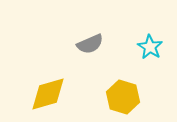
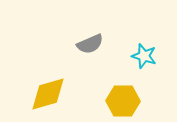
cyan star: moved 6 px left, 9 px down; rotated 15 degrees counterclockwise
yellow hexagon: moved 4 px down; rotated 16 degrees counterclockwise
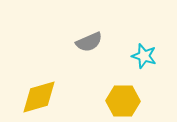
gray semicircle: moved 1 px left, 2 px up
yellow diamond: moved 9 px left, 3 px down
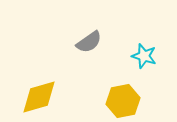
gray semicircle: rotated 12 degrees counterclockwise
yellow hexagon: rotated 12 degrees counterclockwise
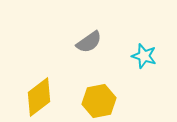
yellow diamond: rotated 21 degrees counterclockwise
yellow hexagon: moved 24 px left
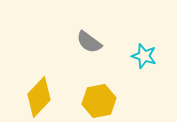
gray semicircle: rotated 72 degrees clockwise
yellow diamond: rotated 9 degrees counterclockwise
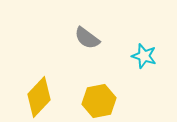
gray semicircle: moved 2 px left, 4 px up
